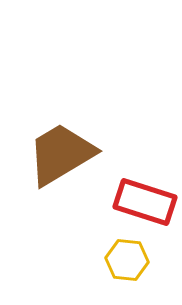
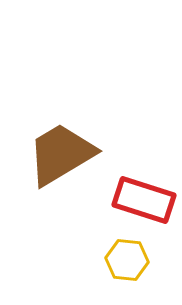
red rectangle: moved 1 px left, 2 px up
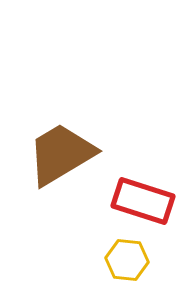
red rectangle: moved 1 px left, 1 px down
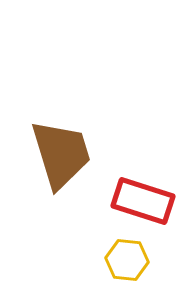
brown trapezoid: rotated 104 degrees clockwise
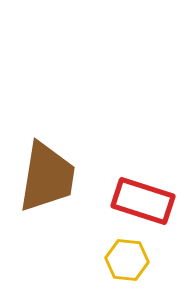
brown trapezoid: moved 14 px left, 23 px down; rotated 26 degrees clockwise
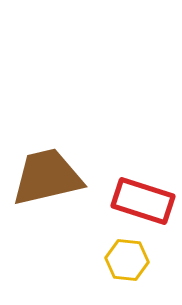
brown trapezoid: rotated 112 degrees counterclockwise
